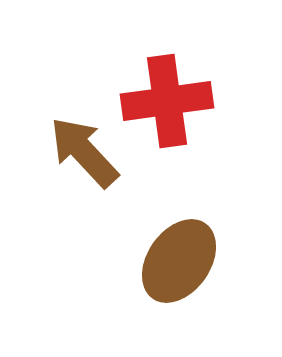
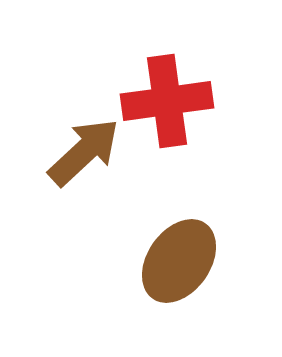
brown arrow: rotated 90 degrees clockwise
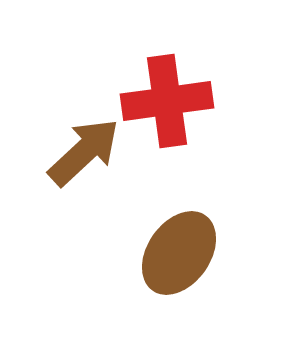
brown ellipse: moved 8 px up
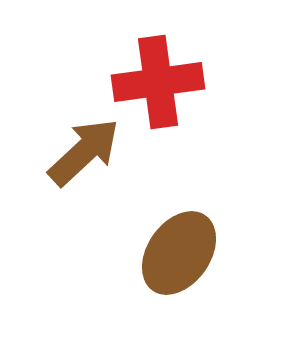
red cross: moved 9 px left, 19 px up
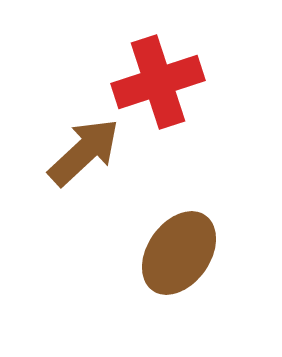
red cross: rotated 10 degrees counterclockwise
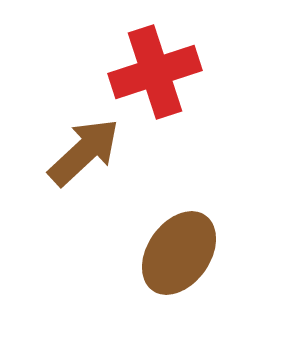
red cross: moved 3 px left, 10 px up
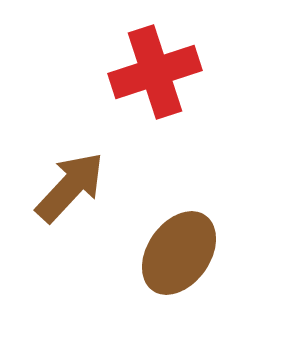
brown arrow: moved 14 px left, 35 px down; rotated 4 degrees counterclockwise
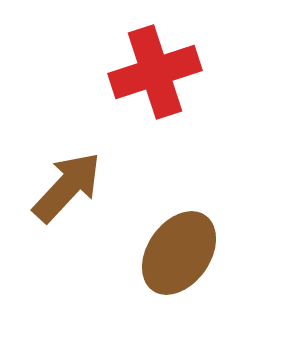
brown arrow: moved 3 px left
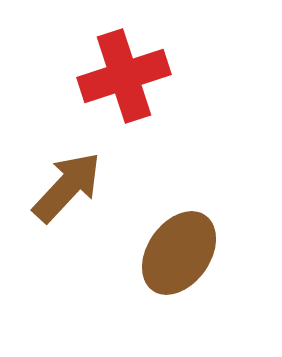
red cross: moved 31 px left, 4 px down
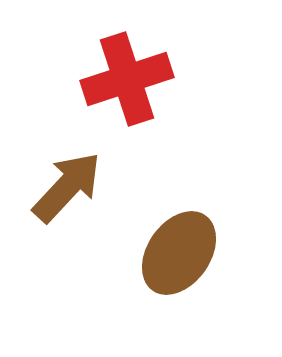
red cross: moved 3 px right, 3 px down
